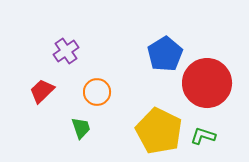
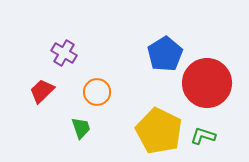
purple cross: moved 2 px left, 2 px down; rotated 25 degrees counterclockwise
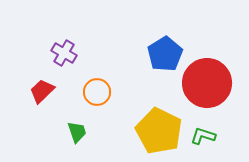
green trapezoid: moved 4 px left, 4 px down
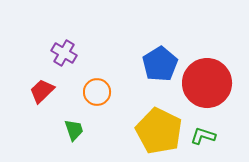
blue pentagon: moved 5 px left, 10 px down
green trapezoid: moved 3 px left, 2 px up
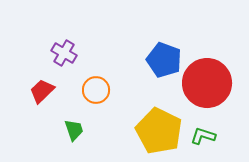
blue pentagon: moved 4 px right, 4 px up; rotated 20 degrees counterclockwise
orange circle: moved 1 px left, 2 px up
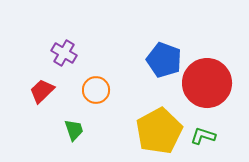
yellow pentagon: rotated 18 degrees clockwise
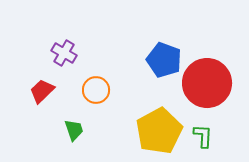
green L-shape: rotated 75 degrees clockwise
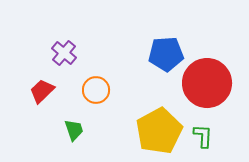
purple cross: rotated 10 degrees clockwise
blue pentagon: moved 2 px right, 6 px up; rotated 24 degrees counterclockwise
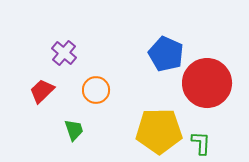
blue pentagon: rotated 28 degrees clockwise
yellow pentagon: rotated 27 degrees clockwise
green L-shape: moved 2 px left, 7 px down
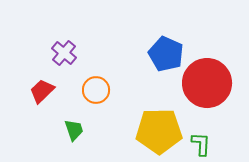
green L-shape: moved 1 px down
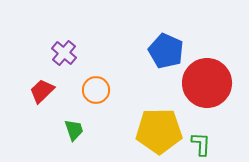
blue pentagon: moved 3 px up
